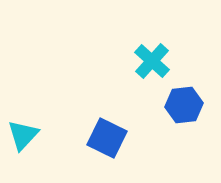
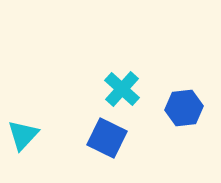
cyan cross: moved 30 px left, 28 px down
blue hexagon: moved 3 px down
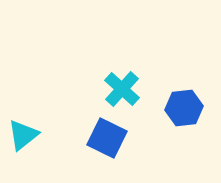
cyan triangle: rotated 8 degrees clockwise
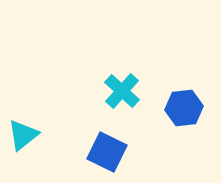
cyan cross: moved 2 px down
blue square: moved 14 px down
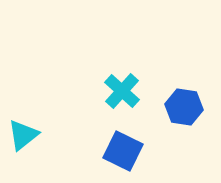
blue hexagon: moved 1 px up; rotated 15 degrees clockwise
blue square: moved 16 px right, 1 px up
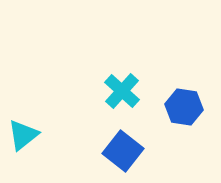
blue square: rotated 12 degrees clockwise
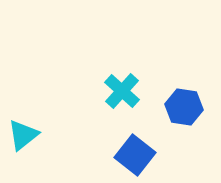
blue square: moved 12 px right, 4 px down
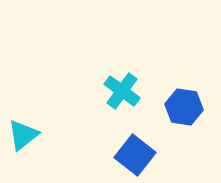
cyan cross: rotated 6 degrees counterclockwise
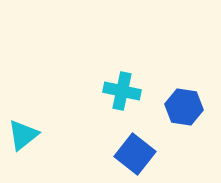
cyan cross: rotated 24 degrees counterclockwise
blue square: moved 1 px up
